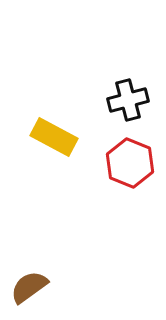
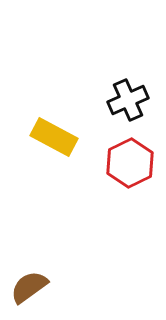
black cross: rotated 9 degrees counterclockwise
red hexagon: rotated 12 degrees clockwise
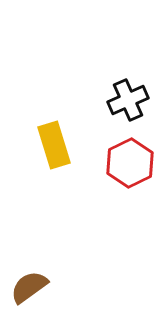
yellow rectangle: moved 8 px down; rotated 45 degrees clockwise
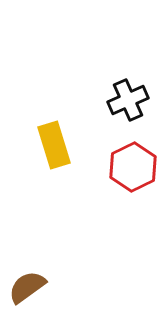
red hexagon: moved 3 px right, 4 px down
brown semicircle: moved 2 px left
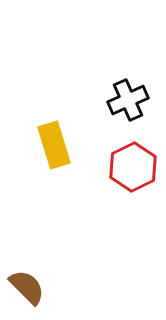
brown semicircle: rotated 81 degrees clockwise
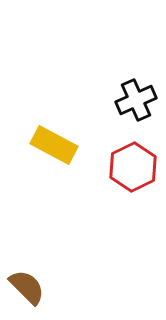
black cross: moved 8 px right
yellow rectangle: rotated 45 degrees counterclockwise
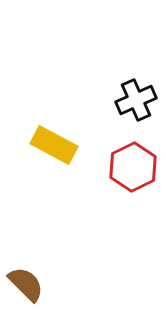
brown semicircle: moved 1 px left, 3 px up
